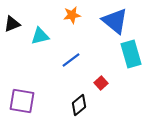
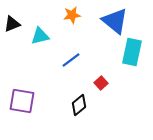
cyan rectangle: moved 1 px right, 2 px up; rotated 28 degrees clockwise
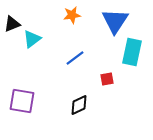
blue triangle: rotated 24 degrees clockwise
cyan triangle: moved 8 px left, 3 px down; rotated 24 degrees counterclockwise
blue line: moved 4 px right, 2 px up
red square: moved 6 px right, 4 px up; rotated 32 degrees clockwise
black diamond: rotated 15 degrees clockwise
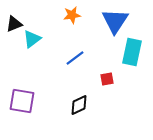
black triangle: moved 2 px right
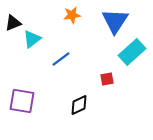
black triangle: moved 1 px left, 1 px up
cyan rectangle: rotated 36 degrees clockwise
blue line: moved 14 px left, 1 px down
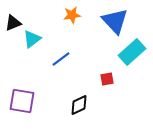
blue triangle: rotated 16 degrees counterclockwise
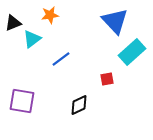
orange star: moved 22 px left
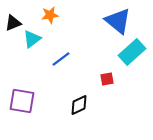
blue triangle: moved 3 px right; rotated 8 degrees counterclockwise
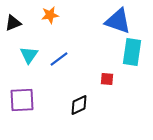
blue triangle: rotated 20 degrees counterclockwise
cyan triangle: moved 3 px left, 16 px down; rotated 18 degrees counterclockwise
cyan rectangle: rotated 40 degrees counterclockwise
blue line: moved 2 px left
red square: rotated 16 degrees clockwise
purple square: moved 1 px up; rotated 12 degrees counterclockwise
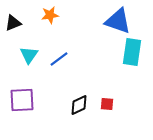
red square: moved 25 px down
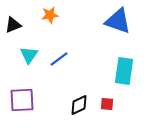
black triangle: moved 2 px down
cyan rectangle: moved 8 px left, 19 px down
